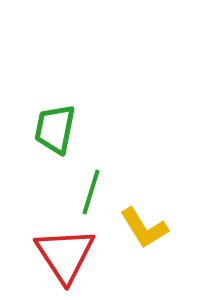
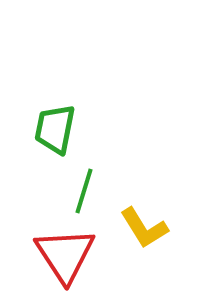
green line: moved 7 px left, 1 px up
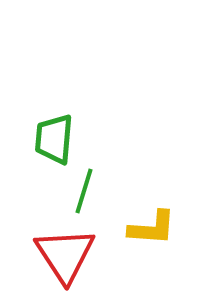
green trapezoid: moved 1 px left, 10 px down; rotated 6 degrees counterclockwise
yellow L-shape: moved 8 px right; rotated 54 degrees counterclockwise
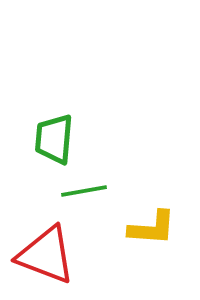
green line: rotated 63 degrees clockwise
red triangle: moved 19 px left; rotated 36 degrees counterclockwise
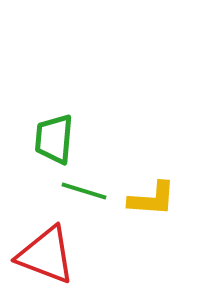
green line: rotated 27 degrees clockwise
yellow L-shape: moved 29 px up
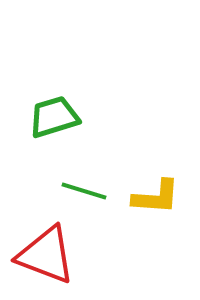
green trapezoid: moved 22 px up; rotated 68 degrees clockwise
yellow L-shape: moved 4 px right, 2 px up
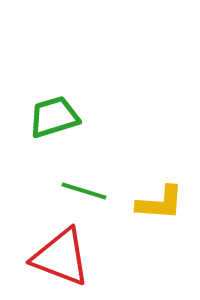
yellow L-shape: moved 4 px right, 6 px down
red triangle: moved 15 px right, 2 px down
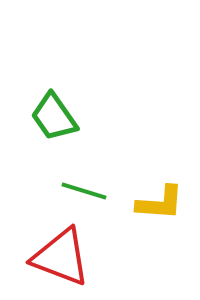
green trapezoid: rotated 108 degrees counterclockwise
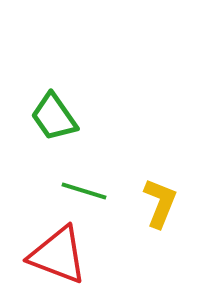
yellow L-shape: rotated 72 degrees counterclockwise
red triangle: moved 3 px left, 2 px up
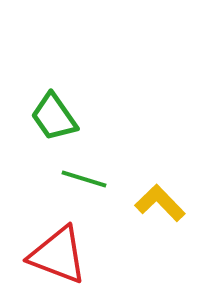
green line: moved 12 px up
yellow L-shape: rotated 66 degrees counterclockwise
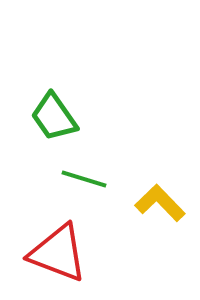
red triangle: moved 2 px up
